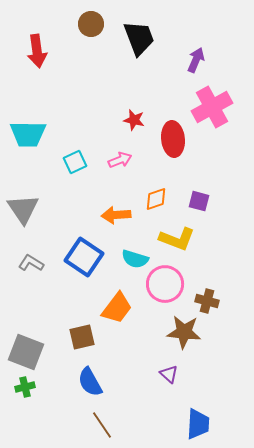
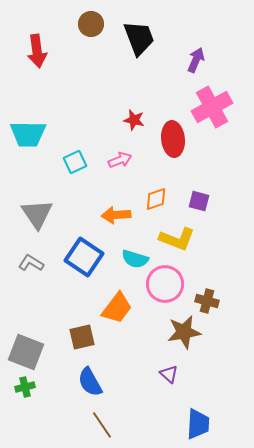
gray triangle: moved 14 px right, 5 px down
brown star: rotated 16 degrees counterclockwise
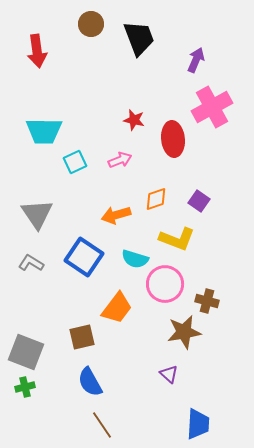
cyan trapezoid: moved 16 px right, 3 px up
purple square: rotated 20 degrees clockwise
orange arrow: rotated 12 degrees counterclockwise
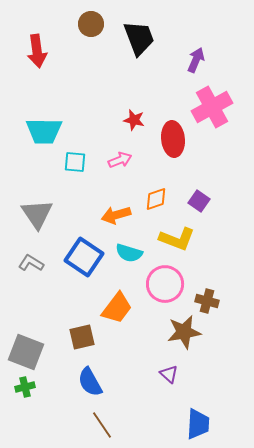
cyan square: rotated 30 degrees clockwise
cyan semicircle: moved 6 px left, 6 px up
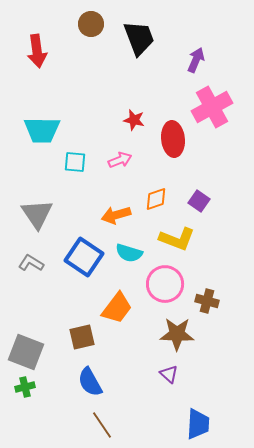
cyan trapezoid: moved 2 px left, 1 px up
brown star: moved 7 px left, 2 px down; rotated 12 degrees clockwise
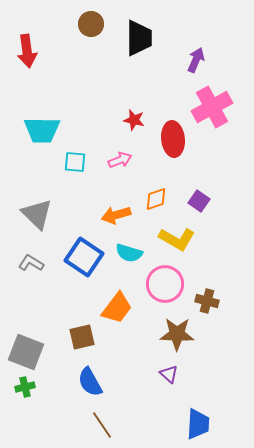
black trapezoid: rotated 21 degrees clockwise
red arrow: moved 10 px left
gray triangle: rotated 12 degrees counterclockwise
yellow L-shape: rotated 9 degrees clockwise
